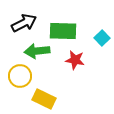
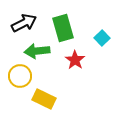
green rectangle: moved 3 px up; rotated 72 degrees clockwise
red star: rotated 24 degrees clockwise
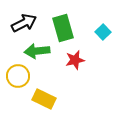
cyan square: moved 1 px right, 6 px up
red star: rotated 24 degrees clockwise
yellow circle: moved 2 px left
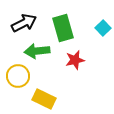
cyan square: moved 4 px up
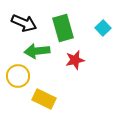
black arrow: rotated 50 degrees clockwise
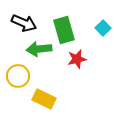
green rectangle: moved 1 px right, 2 px down
green arrow: moved 2 px right, 2 px up
red star: moved 2 px right, 1 px up
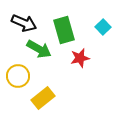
cyan square: moved 1 px up
green arrow: rotated 145 degrees counterclockwise
red star: moved 3 px right, 1 px up
yellow rectangle: moved 1 px left, 1 px up; rotated 65 degrees counterclockwise
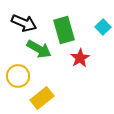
red star: rotated 18 degrees counterclockwise
yellow rectangle: moved 1 px left
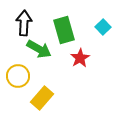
black arrow: rotated 110 degrees counterclockwise
yellow rectangle: rotated 10 degrees counterclockwise
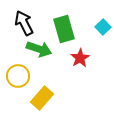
black arrow: rotated 30 degrees counterclockwise
green rectangle: moved 1 px up
green arrow: rotated 10 degrees counterclockwise
